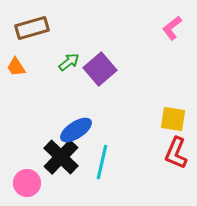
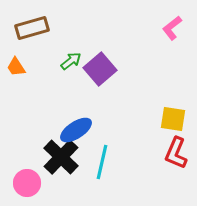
green arrow: moved 2 px right, 1 px up
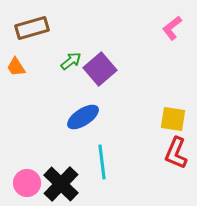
blue ellipse: moved 7 px right, 13 px up
black cross: moved 27 px down
cyan line: rotated 20 degrees counterclockwise
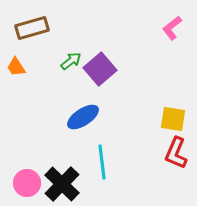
black cross: moved 1 px right
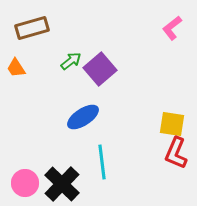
orange trapezoid: moved 1 px down
yellow square: moved 1 px left, 5 px down
pink circle: moved 2 px left
